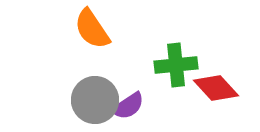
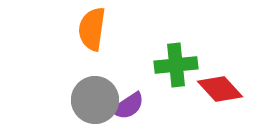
orange semicircle: rotated 42 degrees clockwise
red diamond: moved 4 px right, 1 px down
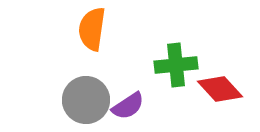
gray circle: moved 9 px left
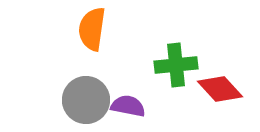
purple semicircle: rotated 136 degrees counterclockwise
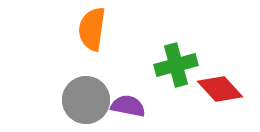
green cross: rotated 9 degrees counterclockwise
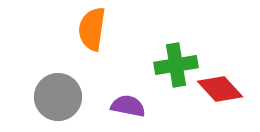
green cross: rotated 6 degrees clockwise
gray circle: moved 28 px left, 3 px up
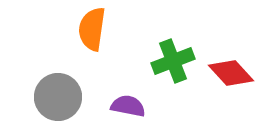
green cross: moved 3 px left, 4 px up; rotated 12 degrees counterclockwise
red diamond: moved 11 px right, 16 px up
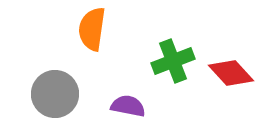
gray circle: moved 3 px left, 3 px up
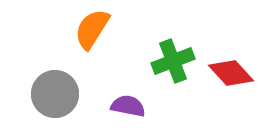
orange semicircle: rotated 24 degrees clockwise
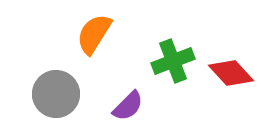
orange semicircle: moved 2 px right, 5 px down
gray circle: moved 1 px right
purple semicircle: rotated 124 degrees clockwise
